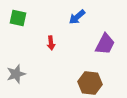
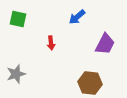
green square: moved 1 px down
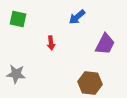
gray star: rotated 24 degrees clockwise
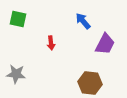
blue arrow: moved 6 px right, 4 px down; rotated 90 degrees clockwise
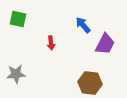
blue arrow: moved 4 px down
gray star: rotated 12 degrees counterclockwise
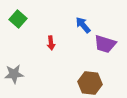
green square: rotated 30 degrees clockwise
purple trapezoid: rotated 80 degrees clockwise
gray star: moved 2 px left
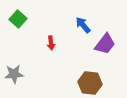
purple trapezoid: rotated 70 degrees counterclockwise
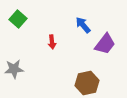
red arrow: moved 1 px right, 1 px up
gray star: moved 5 px up
brown hexagon: moved 3 px left; rotated 20 degrees counterclockwise
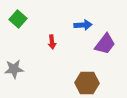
blue arrow: rotated 126 degrees clockwise
brown hexagon: rotated 15 degrees clockwise
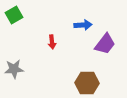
green square: moved 4 px left, 4 px up; rotated 18 degrees clockwise
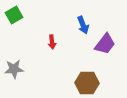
blue arrow: rotated 72 degrees clockwise
